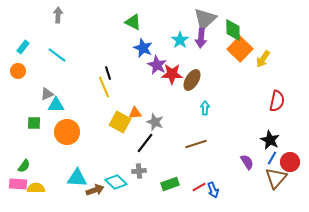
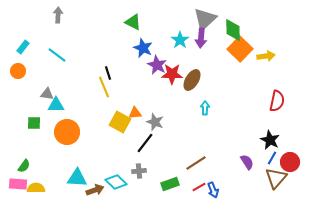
yellow arrow at (263, 59): moved 3 px right, 3 px up; rotated 132 degrees counterclockwise
gray triangle at (47, 94): rotated 32 degrees clockwise
brown line at (196, 144): moved 19 px down; rotated 15 degrees counterclockwise
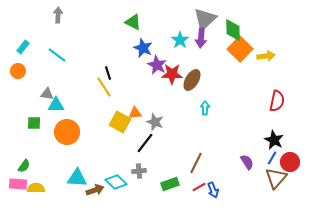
yellow line at (104, 87): rotated 10 degrees counterclockwise
black star at (270, 140): moved 4 px right
brown line at (196, 163): rotated 30 degrees counterclockwise
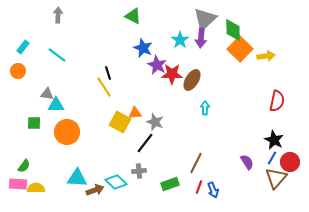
green triangle at (133, 22): moved 6 px up
red line at (199, 187): rotated 40 degrees counterclockwise
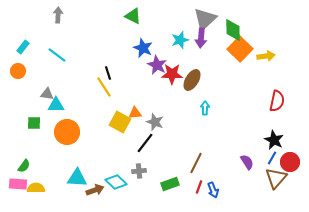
cyan star at (180, 40): rotated 18 degrees clockwise
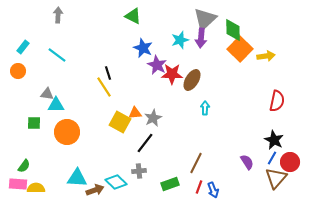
gray star at (155, 122): moved 2 px left, 4 px up; rotated 24 degrees clockwise
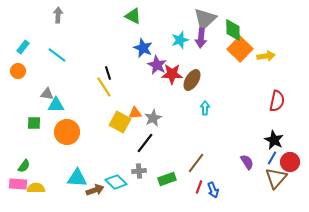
brown line at (196, 163): rotated 10 degrees clockwise
green rectangle at (170, 184): moved 3 px left, 5 px up
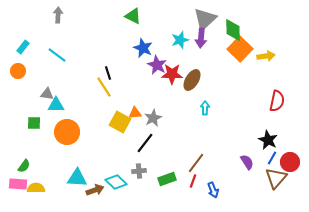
black star at (274, 140): moved 6 px left
red line at (199, 187): moved 6 px left, 6 px up
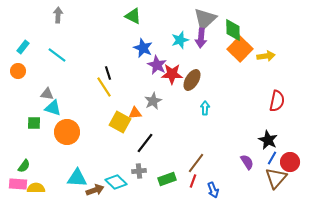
cyan triangle at (56, 105): moved 3 px left, 3 px down; rotated 18 degrees clockwise
gray star at (153, 118): moved 17 px up
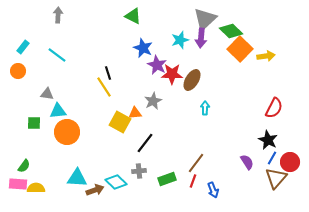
green diamond at (233, 30): moved 2 px left, 1 px down; rotated 45 degrees counterclockwise
red semicircle at (277, 101): moved 3 px left, 7 px down; rotated 15 degrees clockwise
cyan triangle at (53, 108): moved 5 px right, 3 px down; rotated 24 degrees counterclockwise
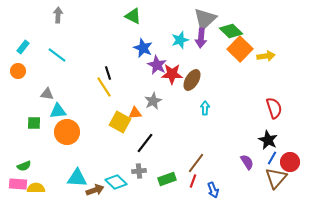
red semicircle at (274, 108): rotated 45 degrees counterclockwise
green semicircle at (24, 166): rotated 32 degrees clockwise
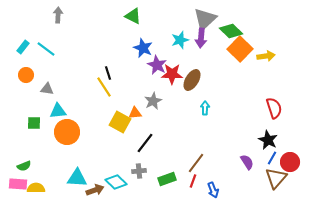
cyan line at (57, 55): moved 11 px left, 6 px up
orange circle at (18, 71): moved 8 px right, 4 px down
gray triangle at (47, 94): moved 5 px up
